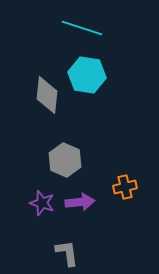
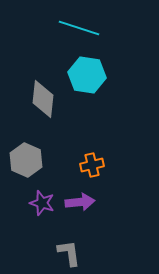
cyan line: moved 3 px left
gray diamond: moved 4 px left, 4 px down
gray hexagon: moved 39 px left
orange cross: moved 33 px left, 22 px up
gray L-shape: moved 2 px right
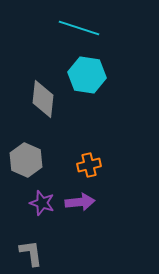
orange cross: moved 3 px left
gray L-shape: moved 38 px left
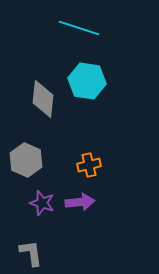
cyan hexagon: moved 6 px down
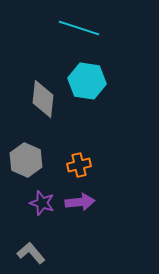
orange cross: moved 10 px left
gray L-shape: rotated 32 degrees counterclockwise
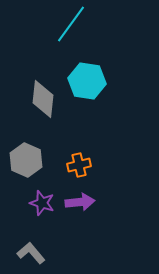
cyan line: moved 8 px left, 4 px up; rotated 72 degrees counterclockwise
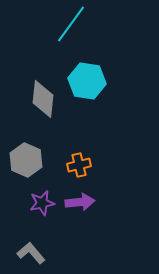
purple star: rotated 30 degrees counterclockwise
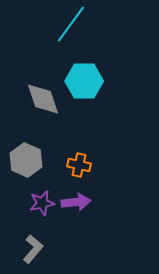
cyan hexagon: moved 3 px left; rotated 9 degrees counterclockwise
gray diamond: rotated 24 degrees counterclockwise
orange cross: rotated 25 degrees clockwise
purple arrow: moved 4 px left
gray L-shape: moved 2 px right, 4 px up; rotated 80 degrees clockwise
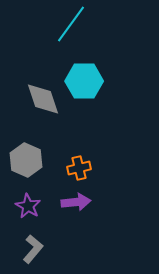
orange cross: moved 3 px down; rotated 25 degrees counterclockwise
purple star: moved 14 px left, 3 px down; rotated 30 degrees counterclockwise
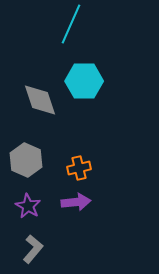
cyan line: rotated 12 degrees counterclockwise
gray diamond: moved 3 px left, 1 px down
